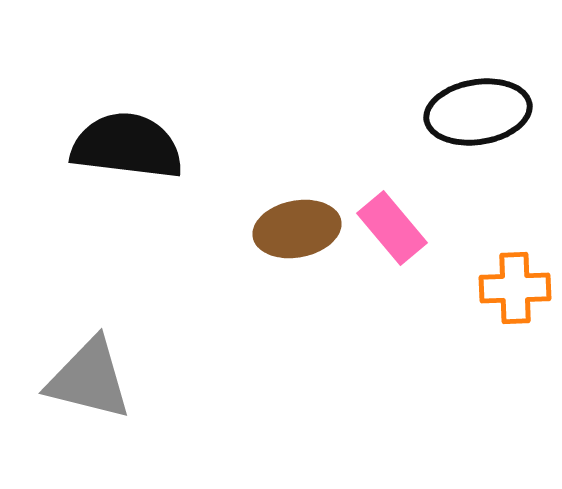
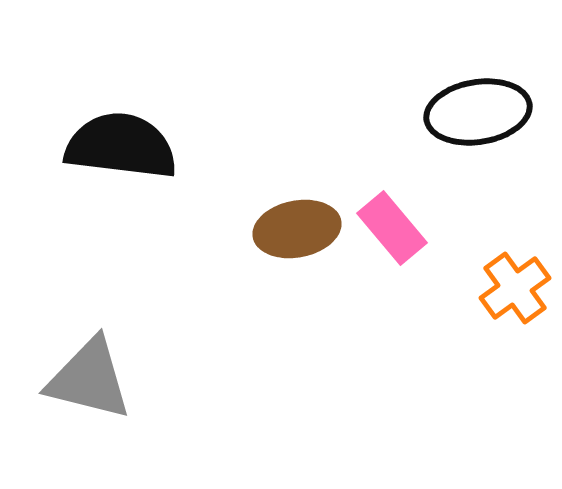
black semicircle: moved 6 px left
orange cross: rotated 34 degrees counterclockwise
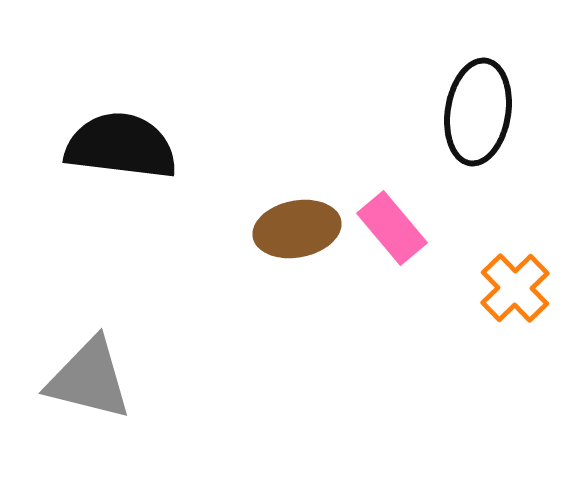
black ellipse: rotated 72 degrees counterclockwise
orange cross: rotated 8 degrees counterclockwise
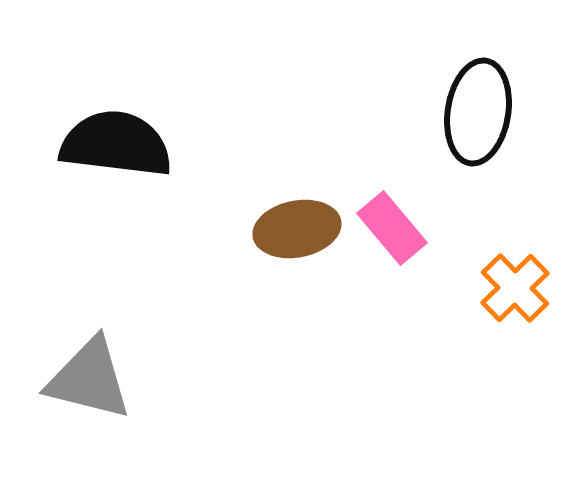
black semicircle: moved 5 px left, 2 px up
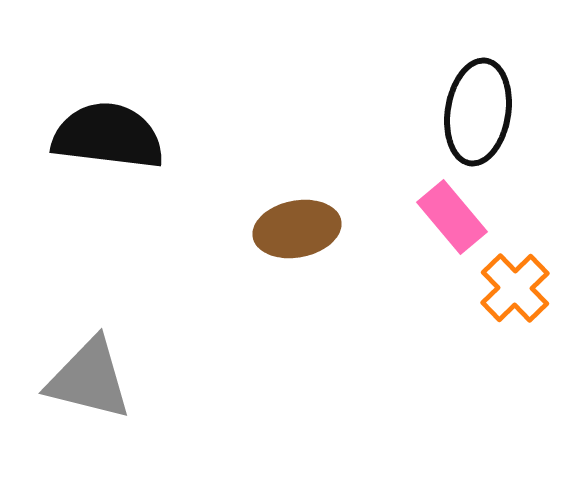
black semicircle: moved 8 px left, 8 px up
pink rectangle: moved 60 px right, 11 px up
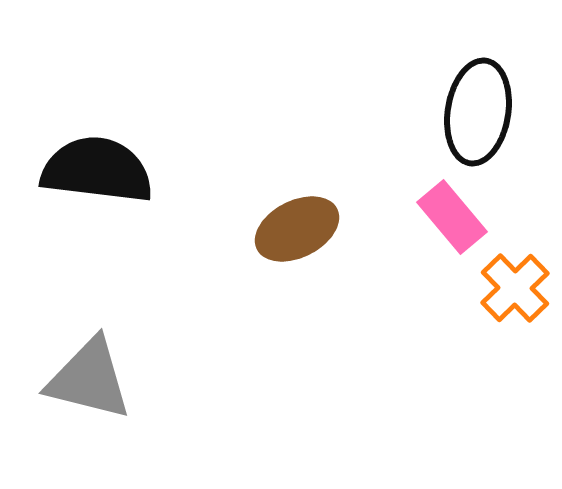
black semicircle: moved 11 px left, 34 px down
brown ellipse: rotated 16 degrees counterclockwise
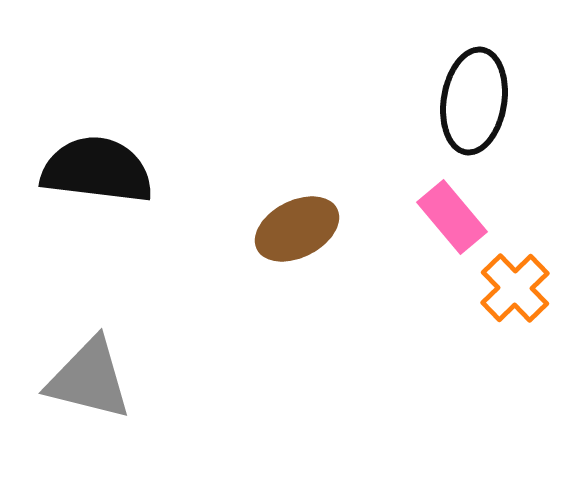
black ellipse: moved 4 px left, 11 px up
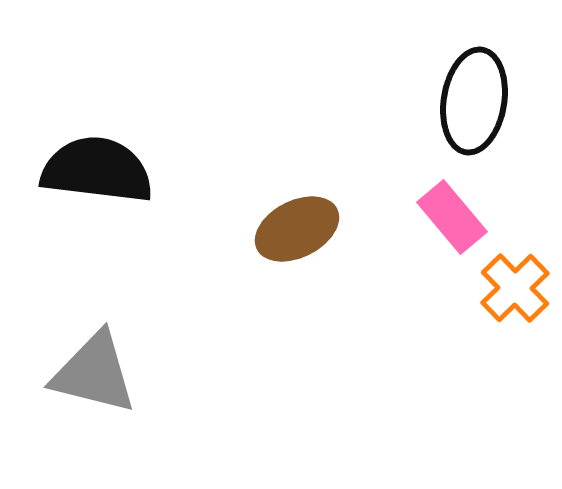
gray triangle: moved 5 px right, 6 px up
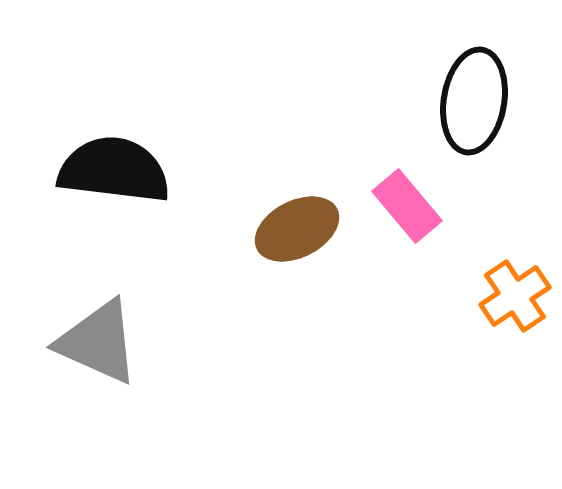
black semicircle: moved 17 px right
pink rectangle: moved 45 px left, 11 px up
orange cross: moved 8 px down; rotated 10 degrees clockwise
gray triangle: moved 4 px right, 31 px up; rotated 10 degrees clockwise
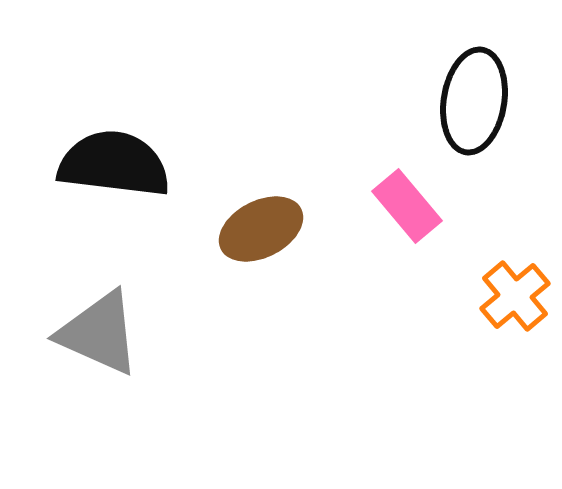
black semicircle: moved 6 px up
brown ellipse: moved 36 px left
orange cross: rotated 6 degrees counterclockwise
gray triangle: moved 1 px right, 9 px up
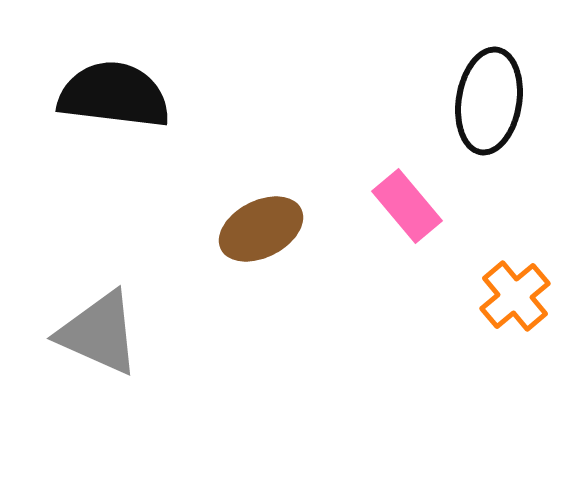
black ellipse: moved 15 px right
black semicircle: moved 69 px up
